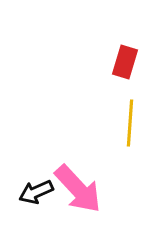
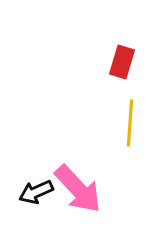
red rectangle: moved 3 px left
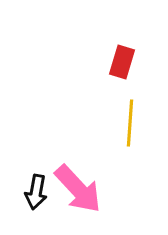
black arrow: rotated 56 degrees counterclockwise
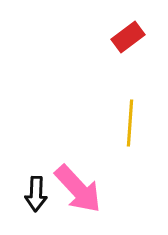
red rectangle: moved 6 px right, 25 px up; rotated 36 degrees clockwise
black arrow: moved 2 px down; rotated 8 degrees counterclockwise
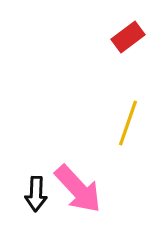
yellow line: moved 2 px left; rotated 15 degrees clockwise
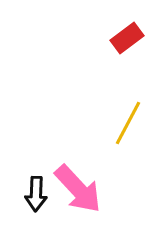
red rectangle: moved 1 px left, 1 px down
yellow line: rotated 9 degrees clockwise
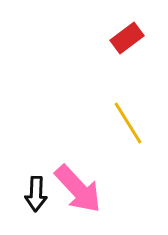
yellow line: rotated 60 degrees counterclockwise
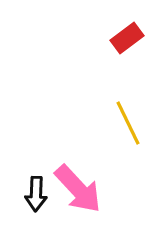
yellow line: rotated 6 degrees clockwise
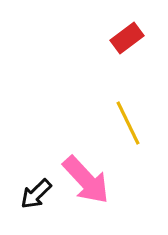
pink arrow: moved 8 px right, 9 px up
black arrow: rotated 44 degrees clockwise
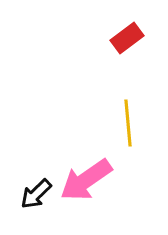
yellow line: rotated 21 degrees clockwise
pink arrow: rotated 98 degrees clockwise
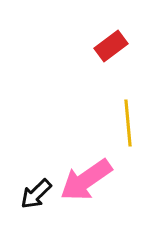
red rectangle: moved 16 px left, 8 px down
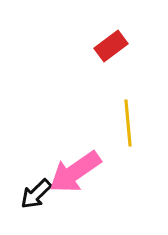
pink arrow: moved 11 px left, 8 px up
